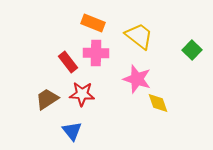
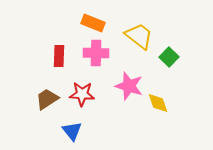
green square: moved 23 px left, 7 px down
red rectangle: moved 9 px left, 6 px up; rotated 40 degrees clockwise
pink star: moved 8 px left, 7 px down
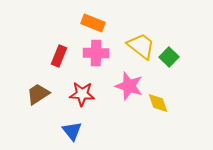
yellow trapezoid: moved 2 px right, 10 px down
red rectangle: rotated 20 degrees clockwise
brown trapezoid: moved 9 px left, 5 px up
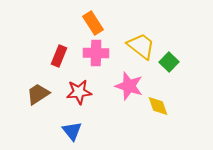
orange rectangle: rotated 35 degrees clockwise
green square: moved 5 px down
red star: moved 3 px left, 2 px up; rotated 10 degrees counterclockwise
yellow diamond: moved 3 px down
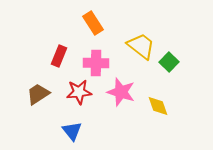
pink cross: moved 10 px down
pink star: moved 8 px left, 6 px down
